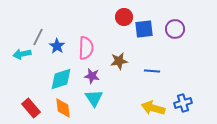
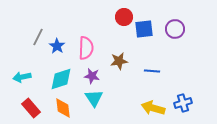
cyan arrow: moved 23 px down
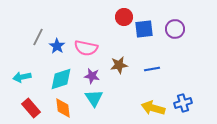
pink semicircle: rotated 100 degrees clockwise
brown star: moved 4 px down
blue line: moved 2 px up; rotated 14 degrees counterclockwise
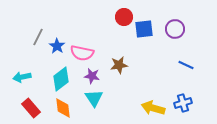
pink semicircle: moved 4 px left, 5 px down
blue line: moved 34 px right, 4 px up; rotated 35 degrees clockwise
cyan diamond: rotated 20 degrees counterclockwise
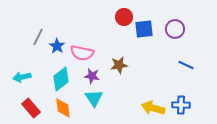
blue cross: moved 2 px left, 2 px down; rotated 18 degrees clockwise
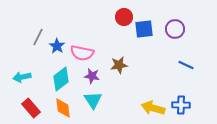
cyan triangle: moved 1 px left, 2 px down
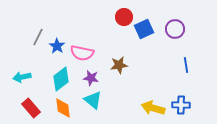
blue square: rotated 18 degrees counterclockwise
blue line: rotated 56 degrees clockwise
purple star: moved 1 px left, 2 px down
cyan triangle: rotated 18 degrees counterclockwise
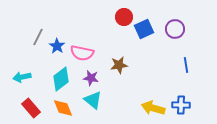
orange diamond: rotated 15 degrees counterclockwise
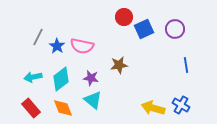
pink semicircle: moved 7 px up
cyan arrow: moved 11 px right
blue cross: rotated 30 degrees clockwise
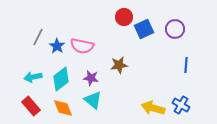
blue line: rotated 14 degrees clockwise
red rectangle: moved 2 px up
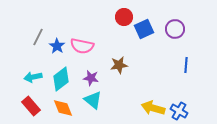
blue cross: moved 2 px left, 6 px down
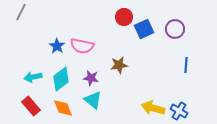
gray line: moved 17 px left, 25 px up
